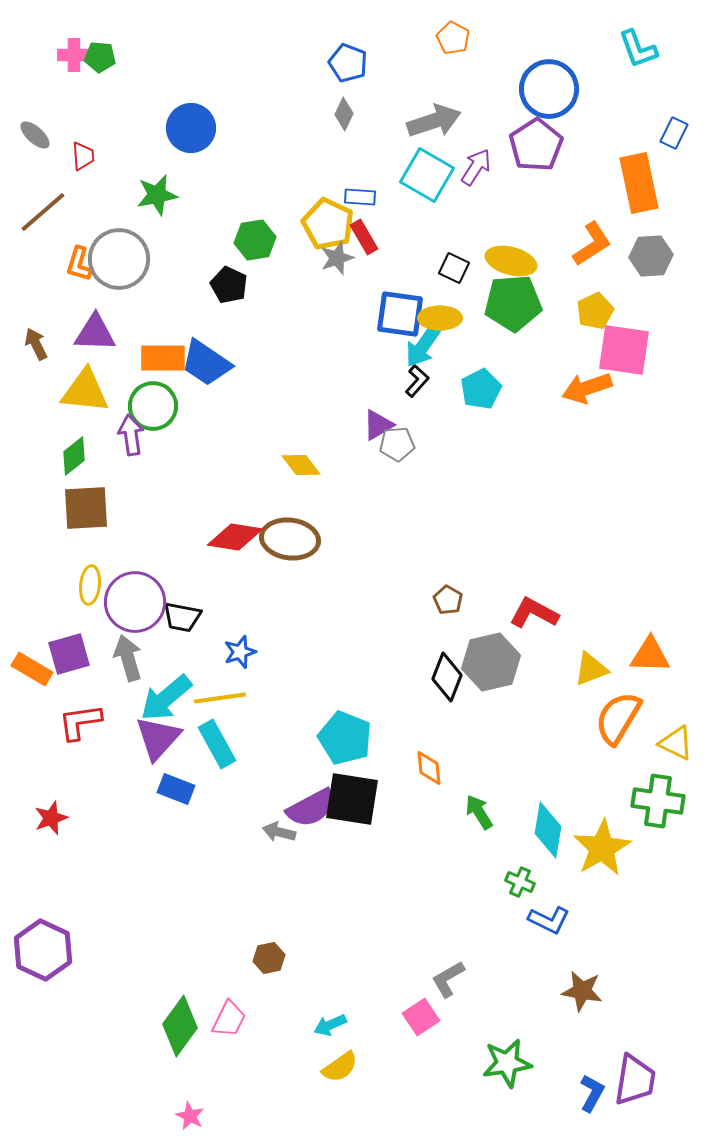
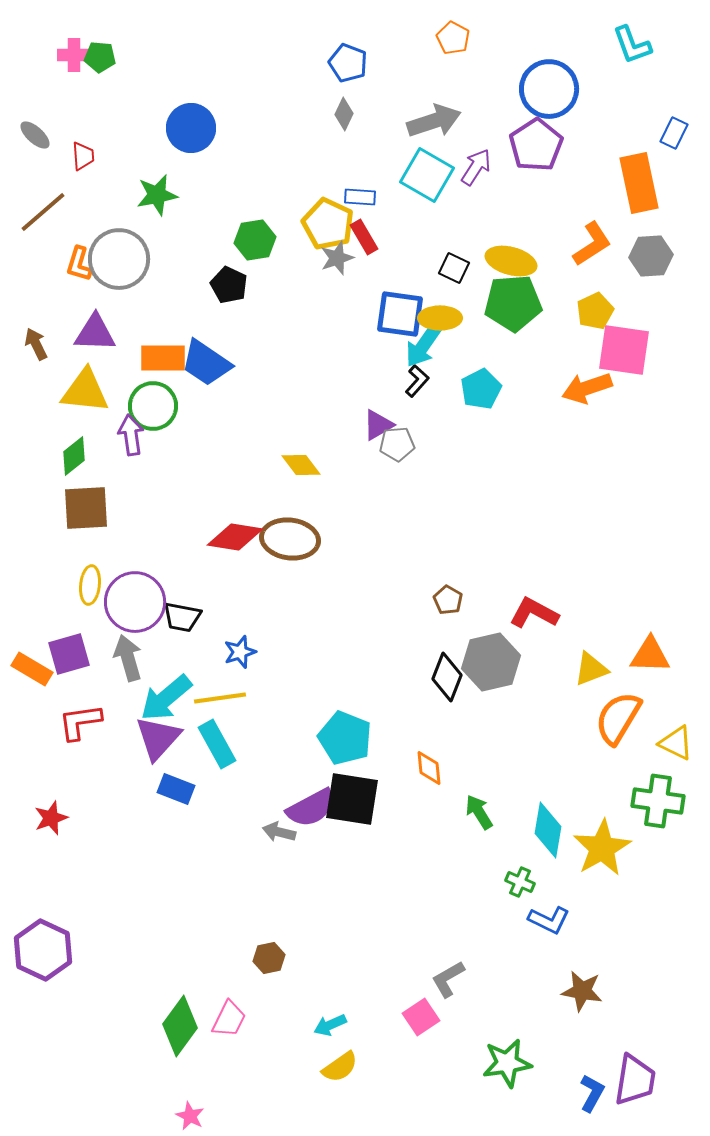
cyan L-shape at (638, 49): moved 6 px left, 4 px up
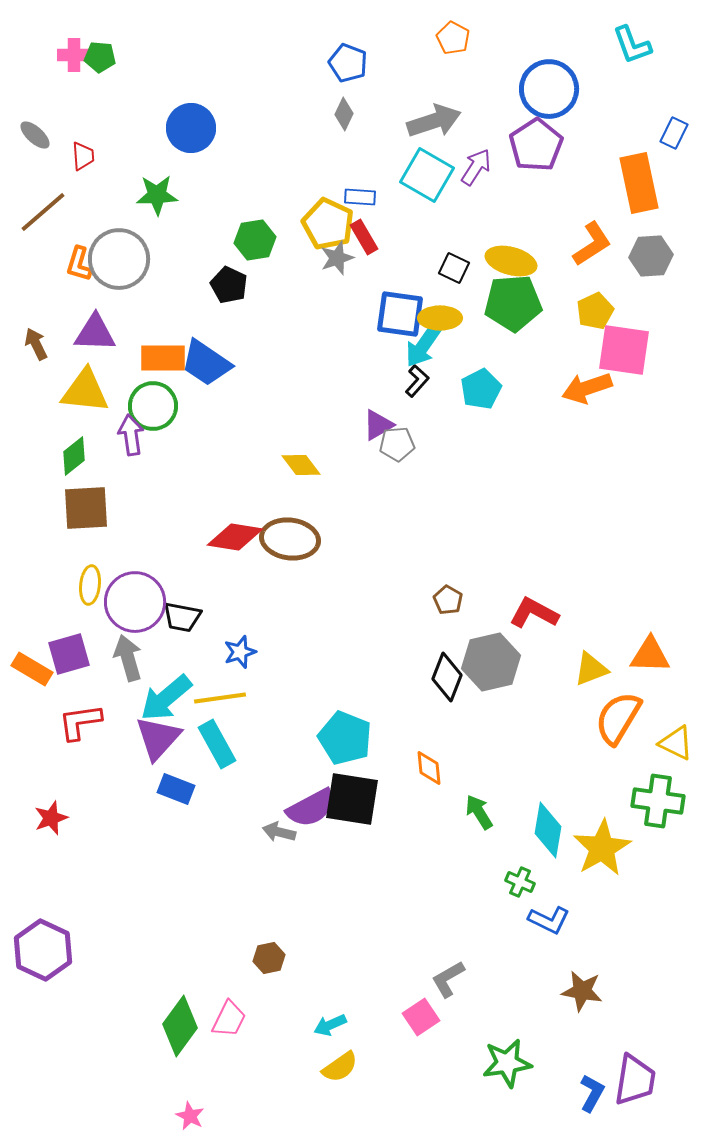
green star at (157, 195): rotated 9 degrees clockwise
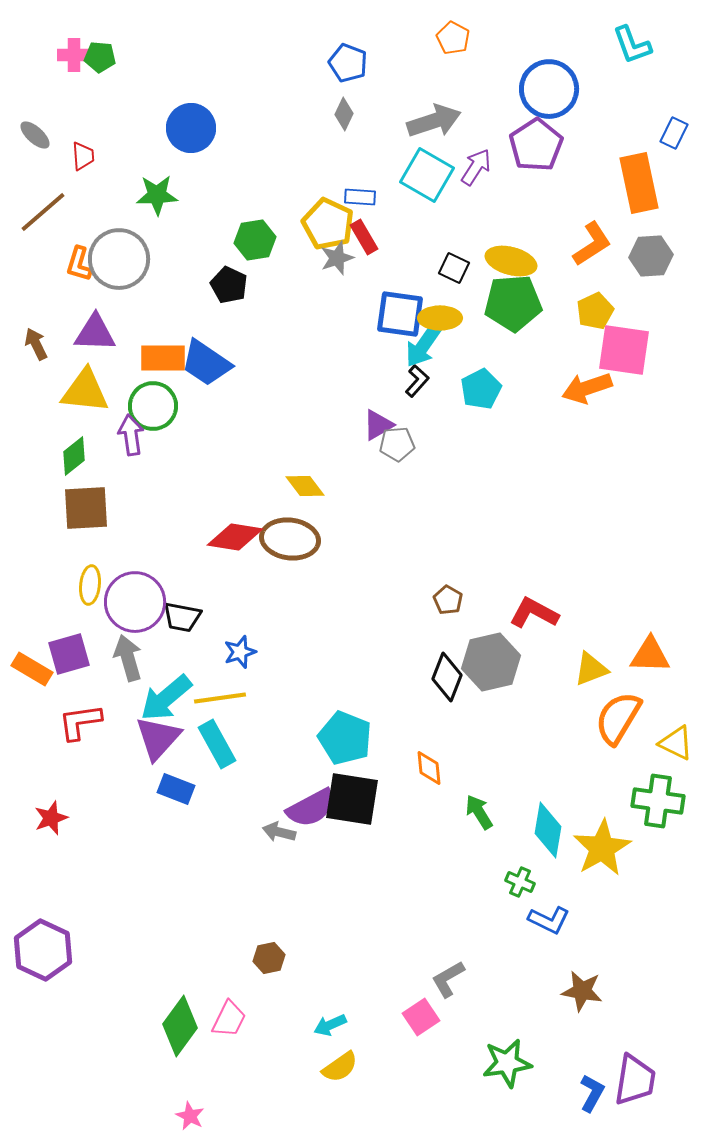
yellow diamond at (301, 465): moved 4 px right, 21 px down
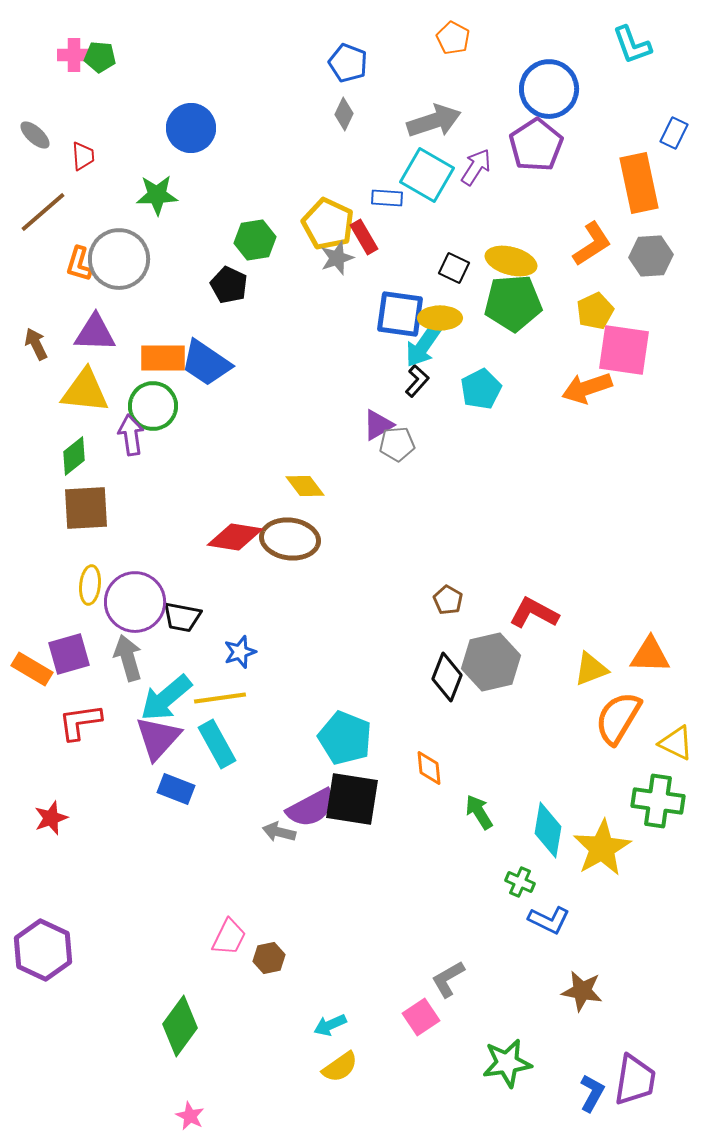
blue rectangle at (360, 197): moved 27 px right, 1 px down
pink trapezoid at (229, 1019): moved 82 px up
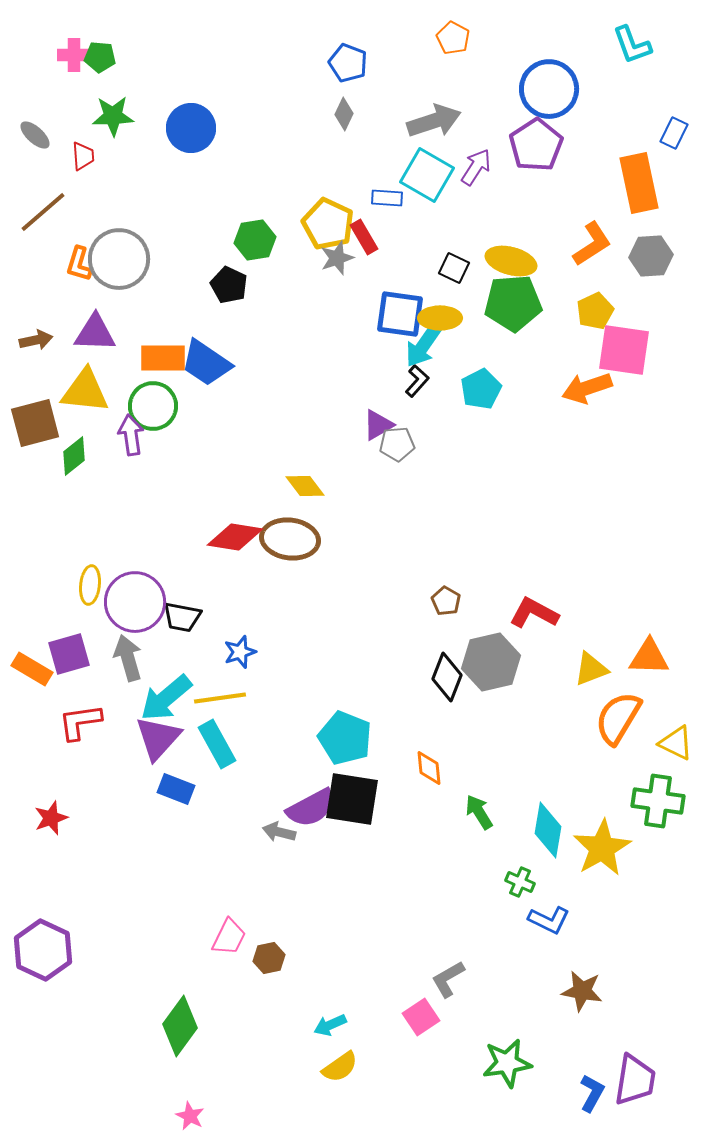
green star at (157, 195): moved 44 px left, 79 px up
brown arrow at (36, 344): moved 4 px up; rotated 104 degrees clockwise
brown square at (86, 508): moved 51 px left, 85 px up; rotated 12 degrees counterclockwise
brown pentagon at (448, 600): moved 2 px left, 1 px down
orange triangle at (650, 655): moved 1 px left, 2 px down
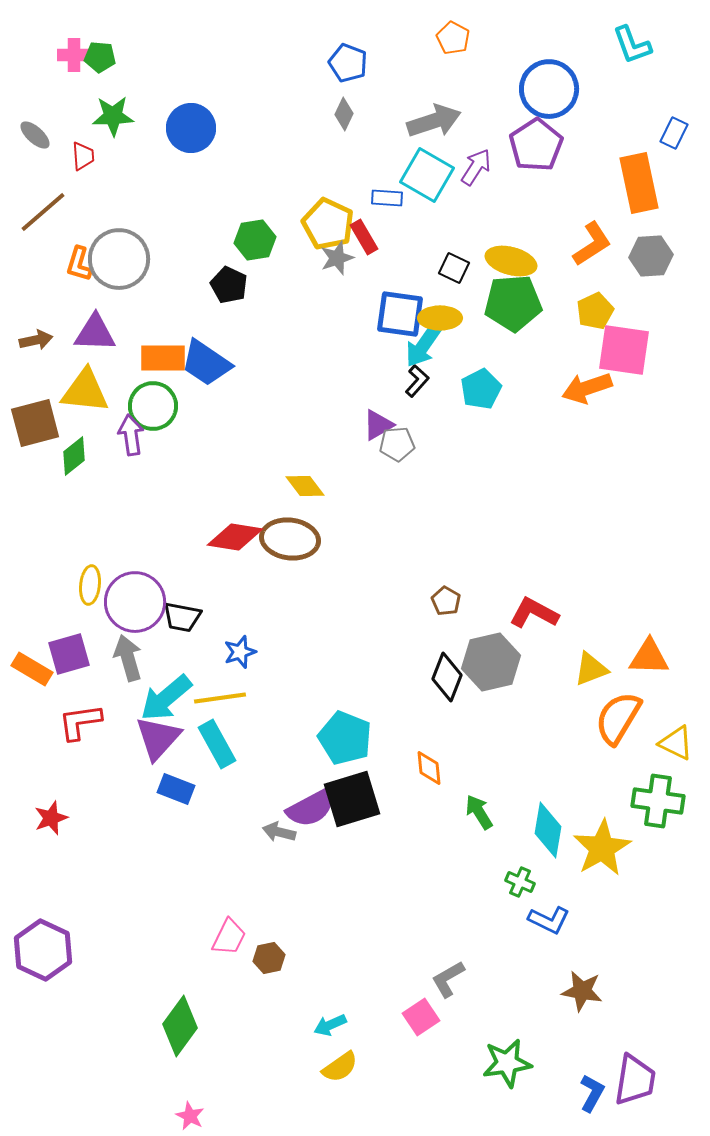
black square at (352, 799): rotated 26 degrees counterclockwise
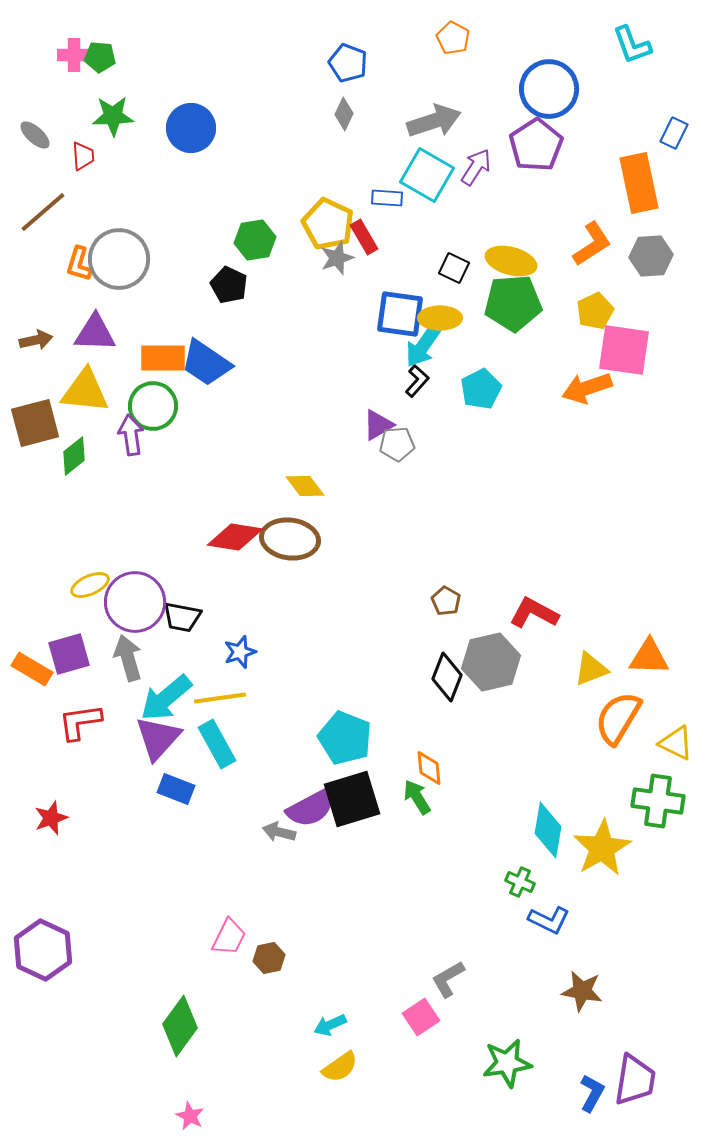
yellow ellipse at (90, 585): rotated 60 degrees clockwise
green arrow at (479, 812): moved 62 px left, 15 px up
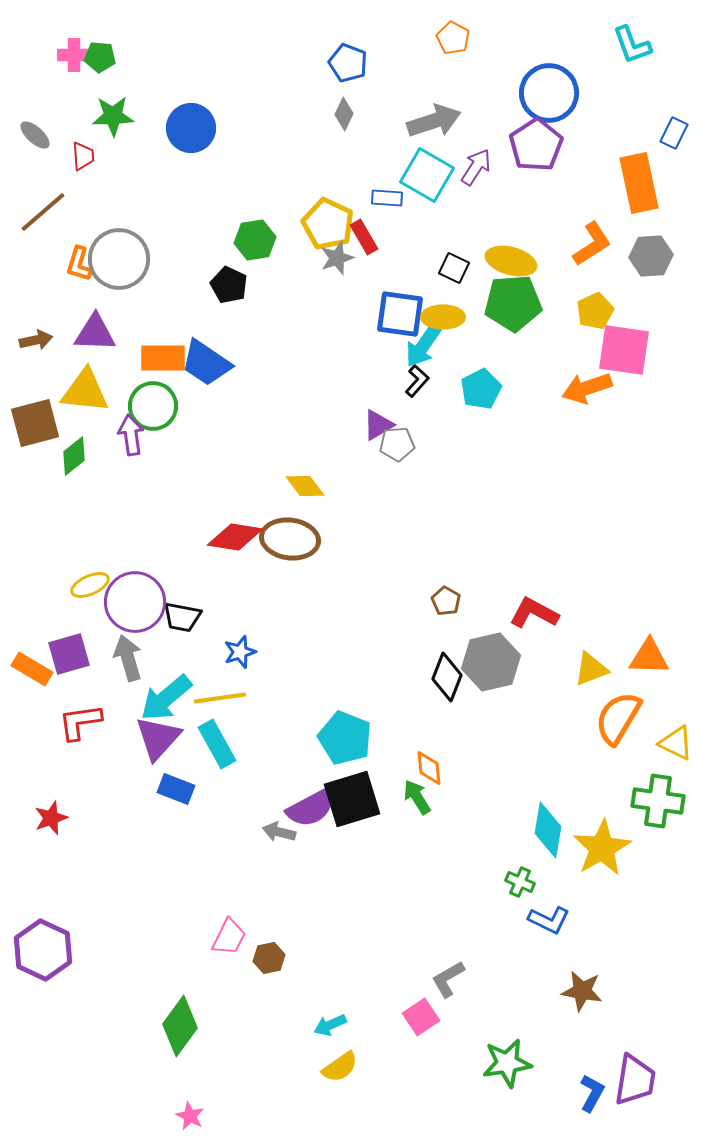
blue circle at (549, 89): moved 4 px down
yellow ellipse at (440, 318): moved 3 px right, 1 px up
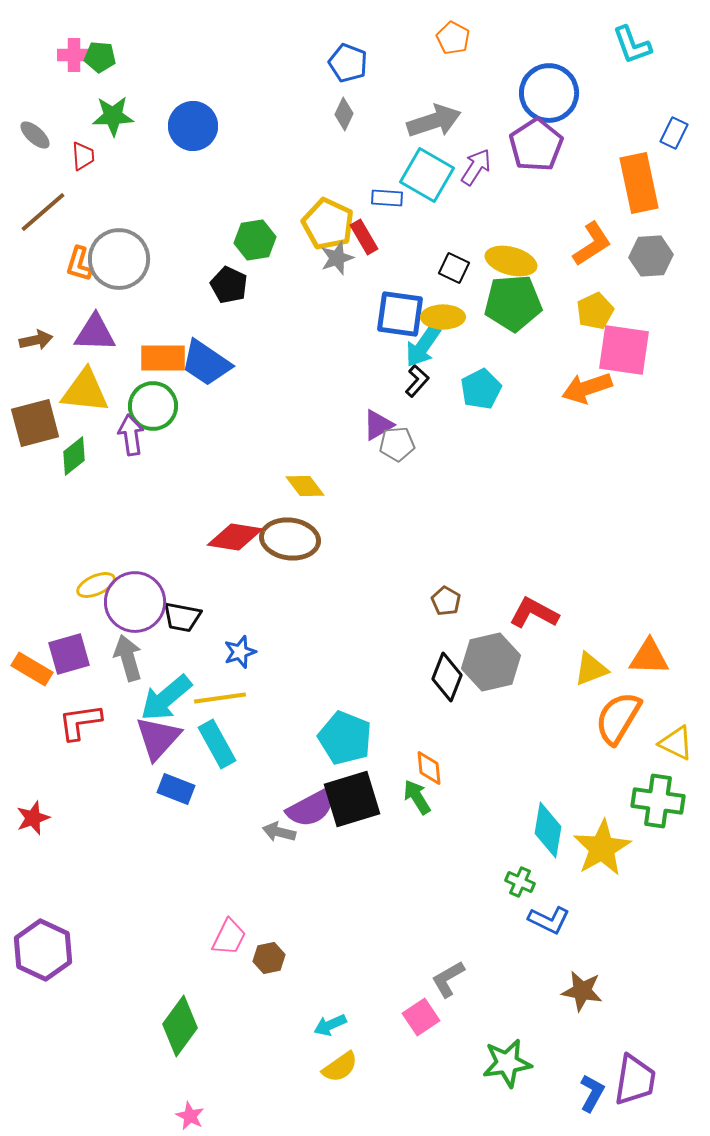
blue circle at (191, 128): moved 2 px right, 2 px up
yellow ellipse at (90, 585): moved 6 px right
red star at (51, 818): moved 18 px left
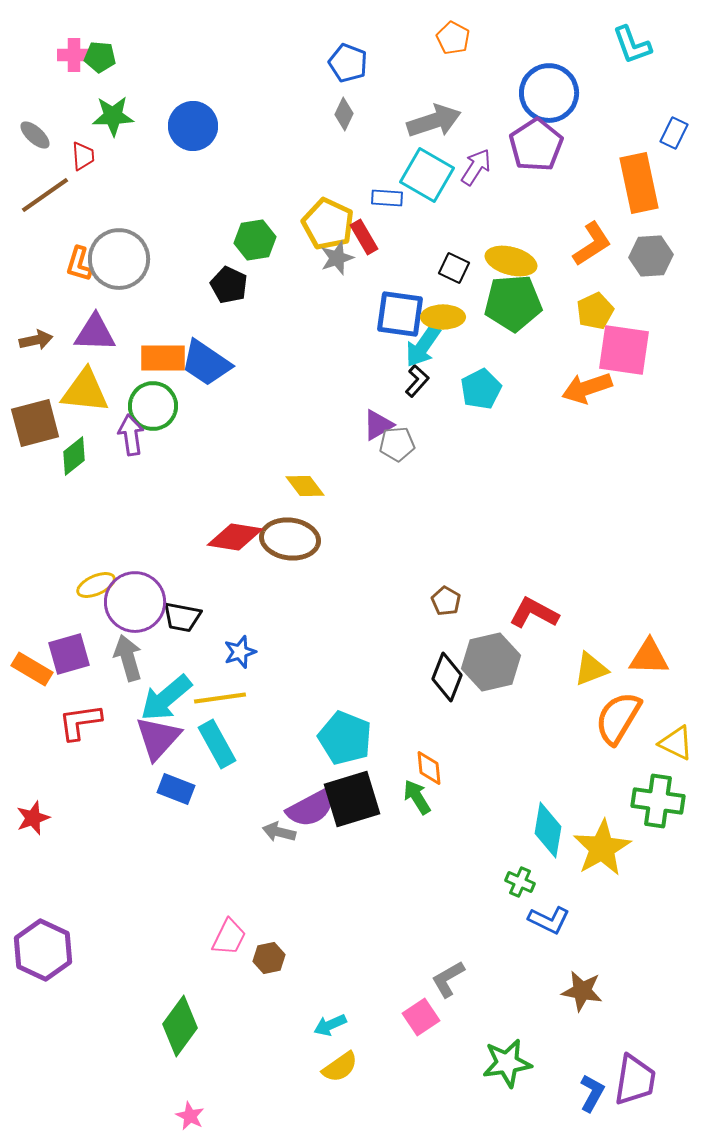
brown line at (43, 212): moved 2 px right, 17 px up; rotated 6 degrees clockwise
